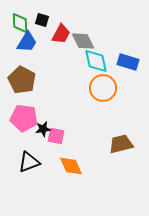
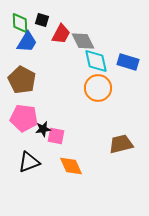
orange circle: moved 5 px left
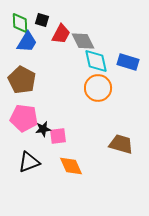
pink square: moved 2 px right; rotated 18 degrees counterclockwise
brown trapezoid: rotated 30 degrees clockwise
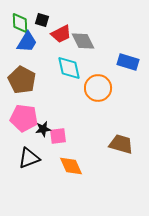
red trapezoid: rotated 35 degrees clockwise
cyan diamond: moved 27 px left, 7 px down
black triangle: moved 4 px up
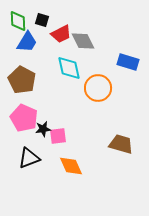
green diamond: moved 2 px left, 2 px up
pink pentagon: rotated 16 degrees clockwise
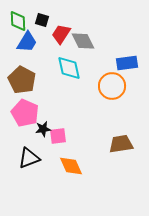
red trapezoid: rotated 150 degrees clockwise
blue rectangle: moved 1 px left, 1 px down; rotated 25 degrees counterclockwise
orange circle: moved 14 px right, 2 px up
pink pentagon: moved 1 px right, 5 px up
brown trapezoid: rotated 25 degrees counterclockwise
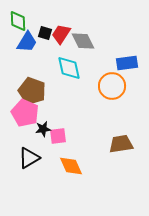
black square: moved 3 px right, 13 px down
brown pentagon: moved 10 px right, 11 px down; rotated 8 degrees counterclockwise
black triangle: rotated 10 degrees counterclockwise
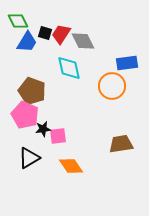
green diamond: rotated 25 degrees counterclockwise
pink pentagon: moved 2 px down
orange diamond: rotated 10 degrees counterclockwise
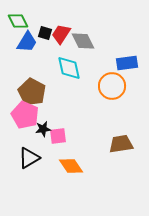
brown pentagon: moved 1 px down; rotated 8 degrees clockwise
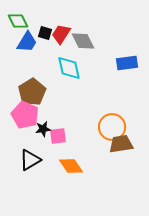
orange circle: moved 41 px down
brown pentagon: rotated 12 degrees clockwise
black triangle: moved 1 px right, 2 px down
